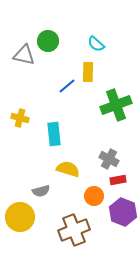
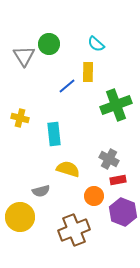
green circle: moved 1 px right, 3 px down
gray triangle: moved 1 px down; rotated 45 degrees clockwise
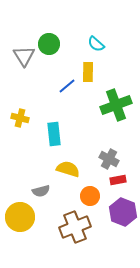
orange circle: moved 4 px left
brown cross: moved 1 px right, 3 px up
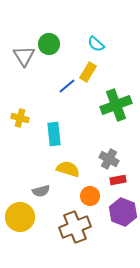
yellow rectangle: rotated 30 degrees clockwise
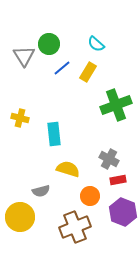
blue line: moved 5 px left, 18 px up
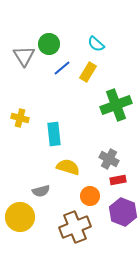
yellow semicircle: moved 2 px up
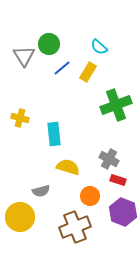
cyan semicircle: moved 3 px right, 3 px down
red rectangle: rotated 28 degrees clockwise
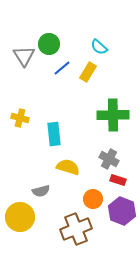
green cross: moved 3 px left, 10 px down; rotated 20 degrees clockwise
orange circle: moved 3 px right, 3 px down
purple hexagon: moved 1 px left, 1 px up
brown cross: moved 1 px right, 2 px down
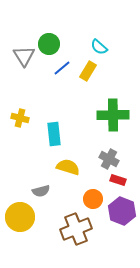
yellow rectangle: moved 1 px up
